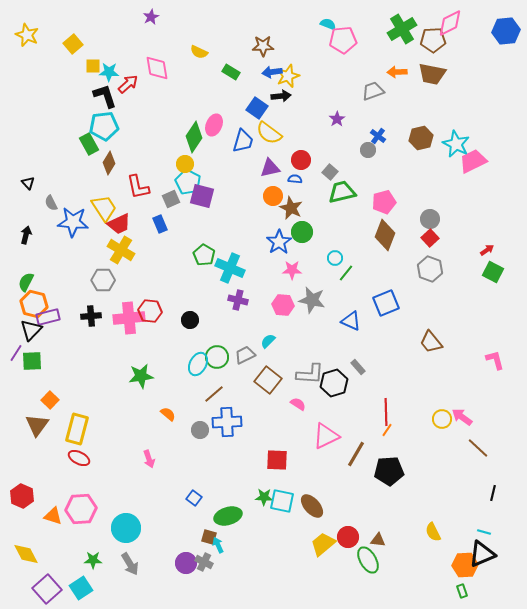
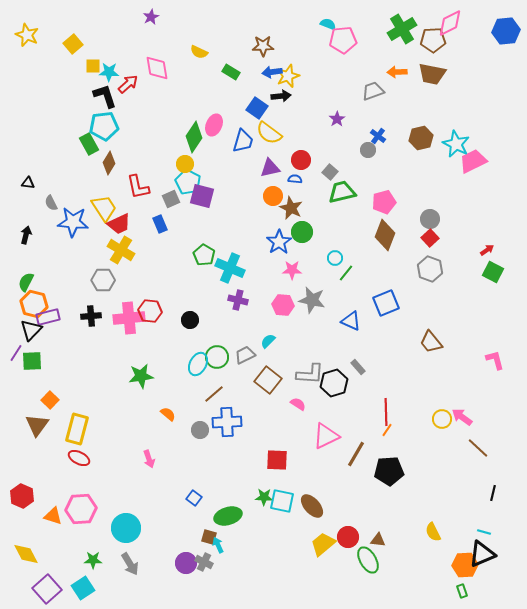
black triangle at (28, 183): rotated 40 degrees counterclockwise
cyan square at (81, 588): moved 2 px right
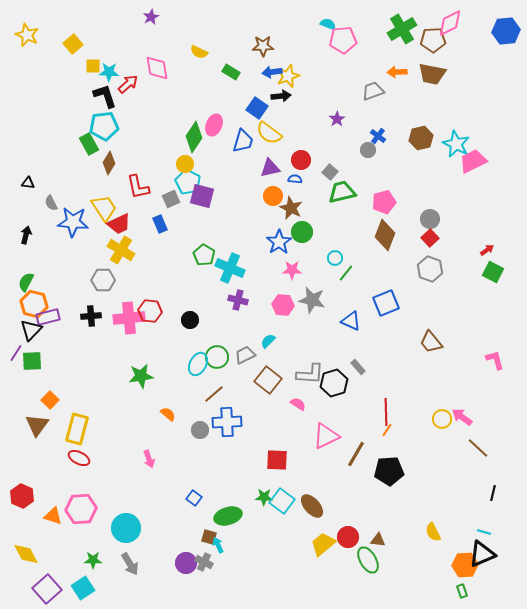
cyan square at (282, 501): rotated 25 degrees clockwise
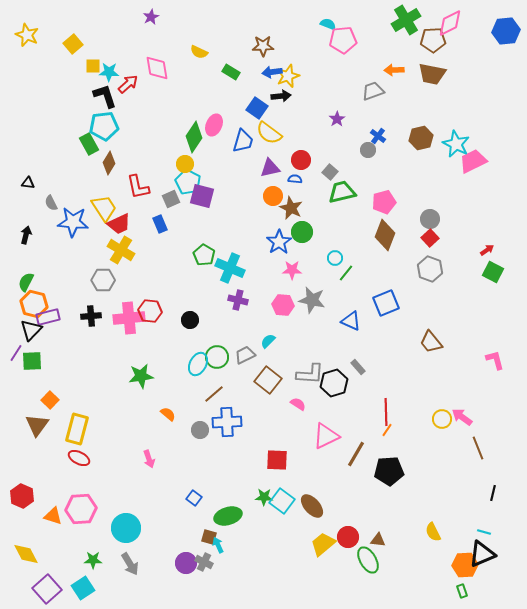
green cross at (402, 29): moved 4 px right, 9 px up
orange arrow at (397, 72): moved 3 px left, 2 px up
brown line at (478, 448): rotated 25 degrees clockwise
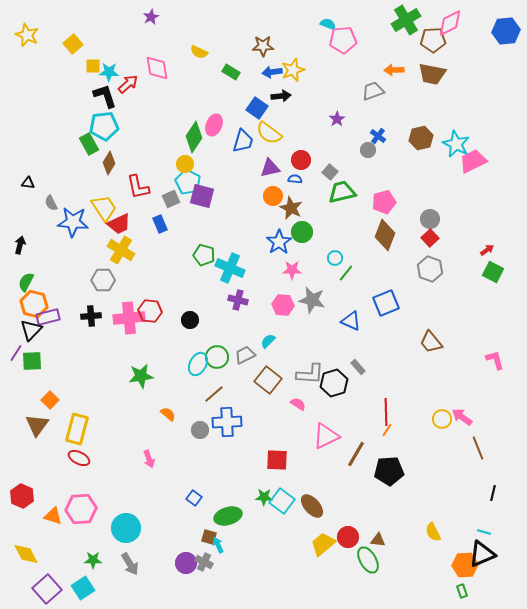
yellow star at (288, 76): moved 5 px right, 6 px up
black arrow at (26, 235): moved 6 px left, 10 px down
green pentagon at (204, 255): rotated 15 degrees counterclockwise
